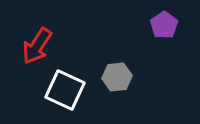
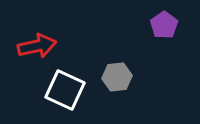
red arrow: rotated 135 degrees counterclockwise
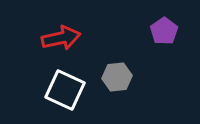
purple pentagon: moved 6 px down
red arrow: moved 24 px right, 8 px up
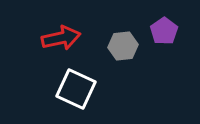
gray hexagon: moved 6 px right, 31 px up
white square: moved 11 px right, 1 px up
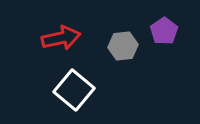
white square: moved 2 px left, 1 px down; rotated 15 degrees clockwise
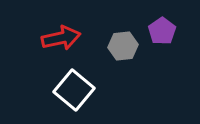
purple pentagon: moved 2 px left
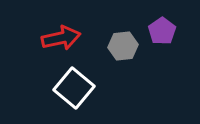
white square: moved 2 px up
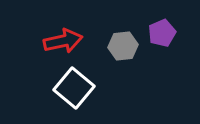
purple pentagon: moved 2 px down; rotated 12 degrees clockwise
red arrow: moved 2 px right, 3 px down
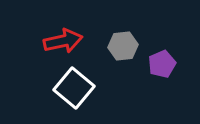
purple pentagon: moved 31 px down
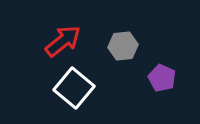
red arrow: rotated 27 degrees counterclockwise
purple pentagon: moved 14 px down; rotated 24 degrees counterclockwise
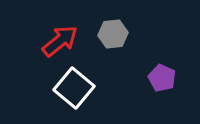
red arrow: moved 3 px left
gray hexagon: moved 10 px left, 12 px up
